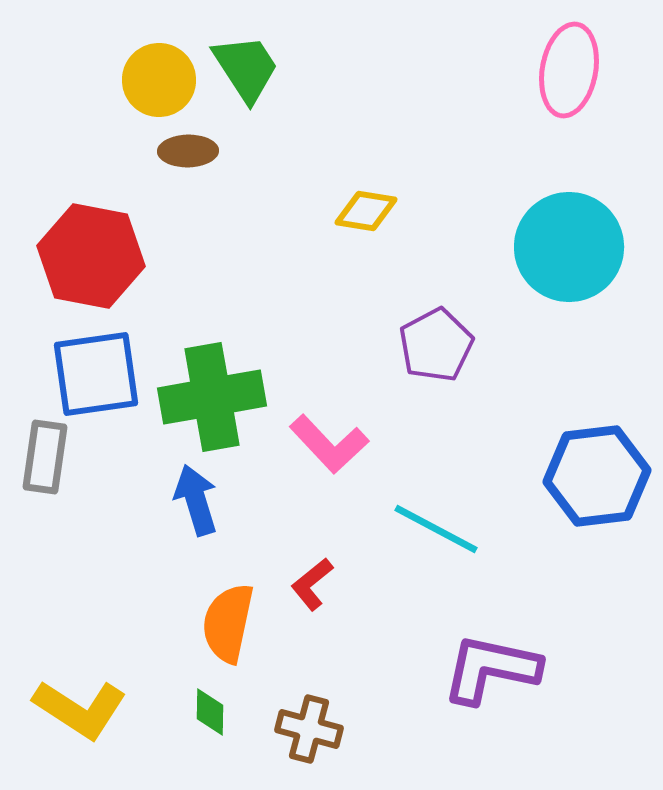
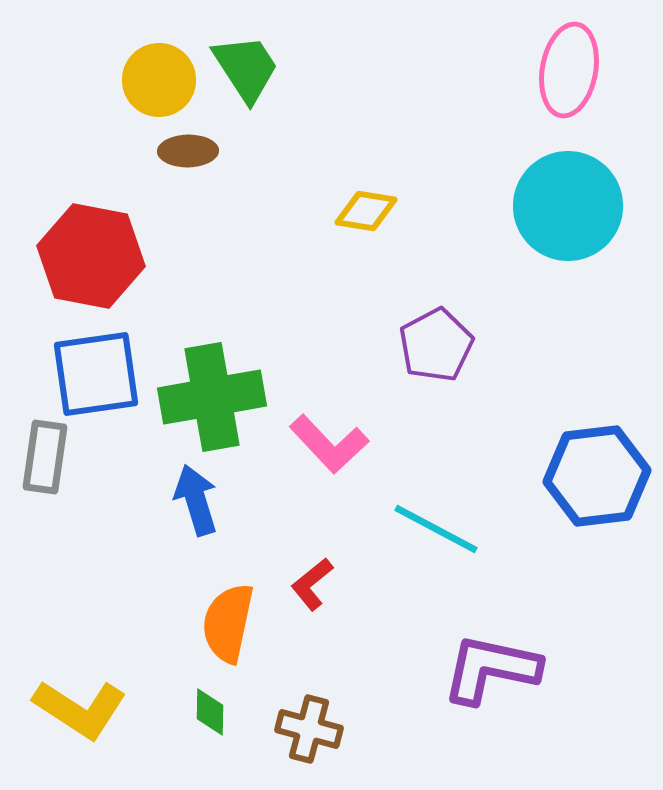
cyan circle: moved 1 px left, 41 px up
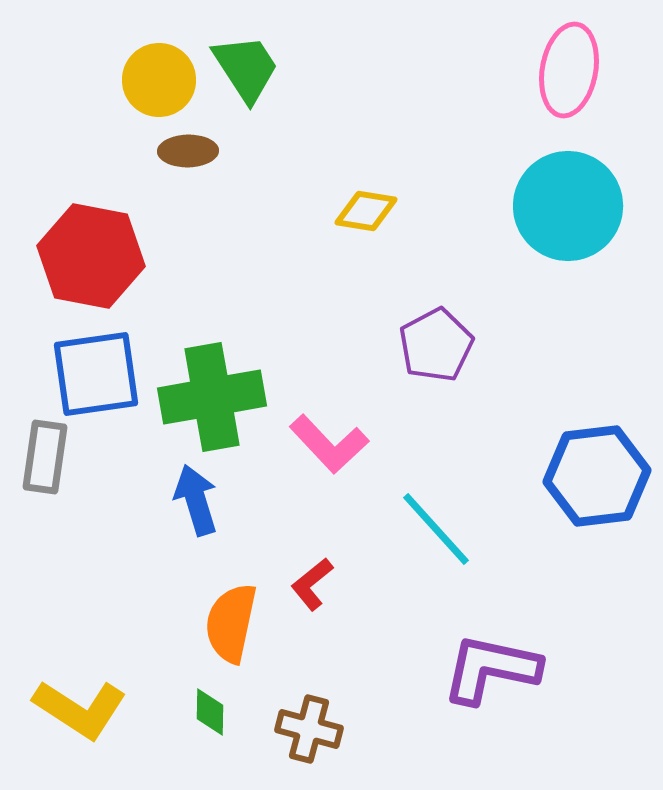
cyan line: rotated 20 degrees clockwise
orange semicircle: moved 3 px right
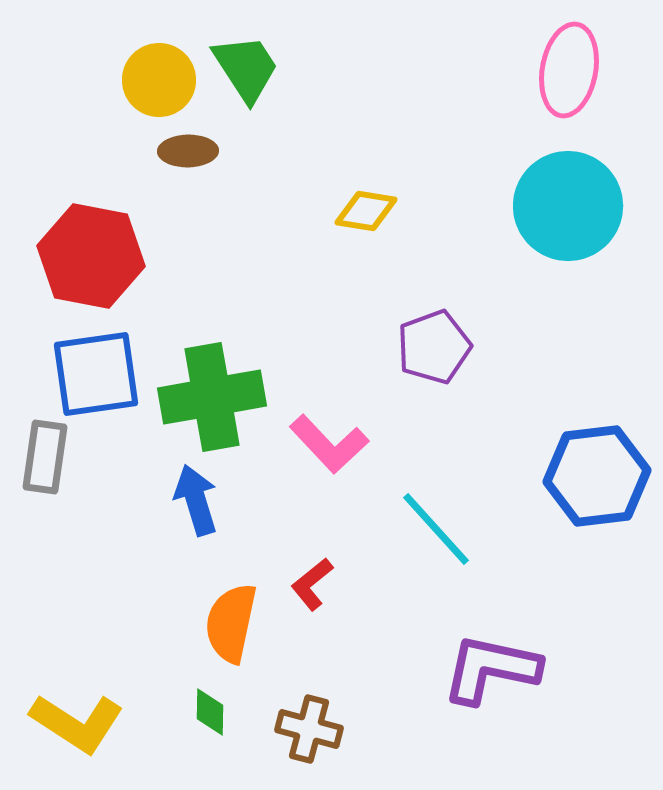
purple pentagon: moved 2 px left, 2 px down; rotated 8 degrees clockwise
yellow L-shape: moved 3 px left, 14 px down
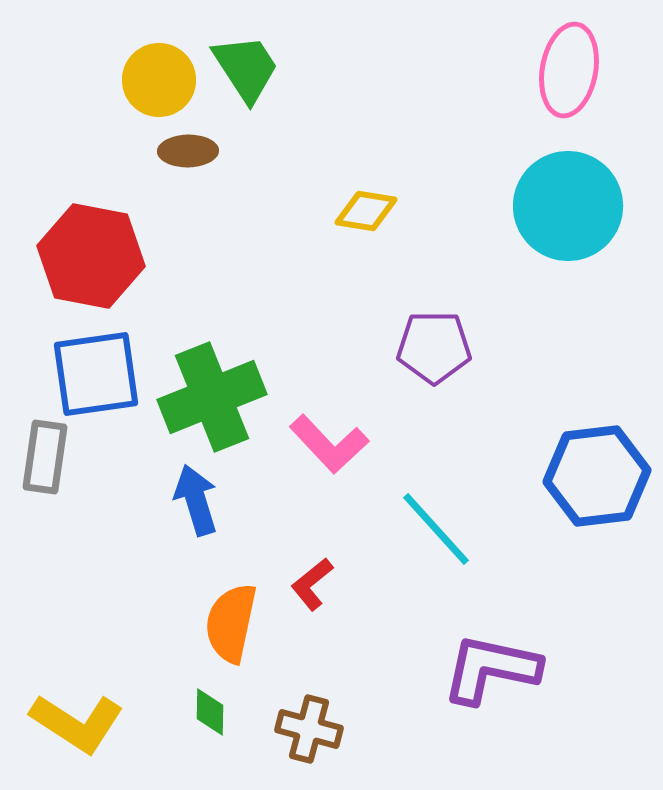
purple pentagon: rotated 20 degrees clockwise
green cross: rotated 12 degrees counterclockwise
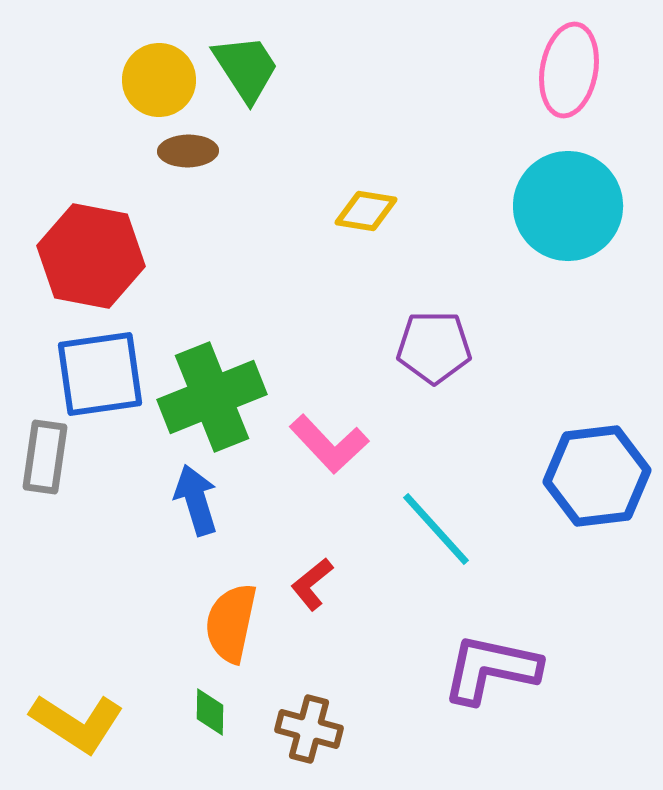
blue square: moved 4 px right
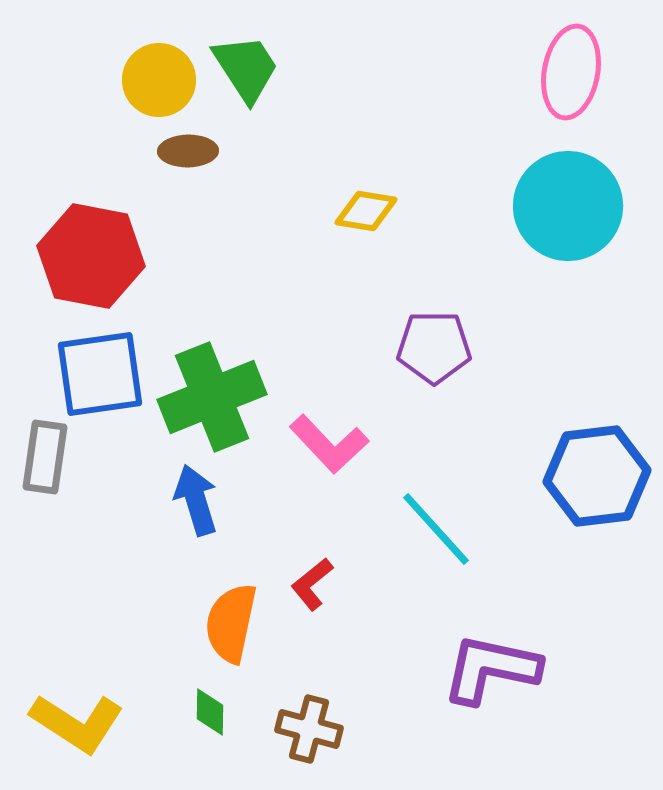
pink ellipse: moved 2 px right, 2 px down
